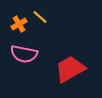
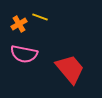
yellow line: rotated 21 degrees counterclockwise
red trapezoid: rotated 80 degrees clockwise
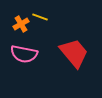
orange cross: moved 2 px right
red trapezoid: moved 4 px right, 16 px up
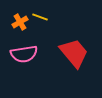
orange cross: moved 1 px left, 2 px up
pink semicircle: rotated 20 degrees counterclockwise
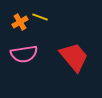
red trapezoid: moved 4 px down
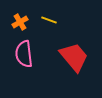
yellow line: moved 9 px right, 3 px down
pink semicircle: rotated 92 degrees clockwise
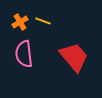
yellow line: moved 6 px left, 1 px down
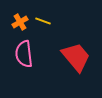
red trapezoid: moved 2 px right
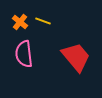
orange cross: rotated 21 degrees counterclockwise
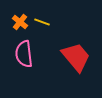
yellow line: moved 1 px left, 1 px down
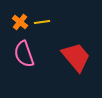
yellow line: rotated 28 degrees counterclockwise
pink semicircle: rotated 12 degrees counterclockwise
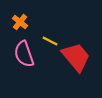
yellow line: moved 8 px right, 19 px down; rotated 35 degrees clockwise
